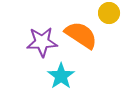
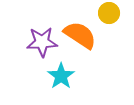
orange semicircle: moved 1 px left
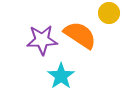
purple star: moved 2 px up
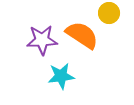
orange semicircle: moved 2 px right
cyan star: rotated 28 degrees clockwise
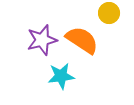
orange semicircle: moved 5 px down
purple star: rotated 12 degrees counterclockwise
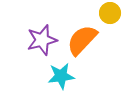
yellow circle: moved 1 px right
orange semicircle: rotated 80 degrees counterclockwise
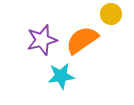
yellow circle: moved 1 px right, 1 px down
orange semicircle: rotated 12 degrees clockwise
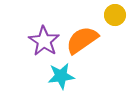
yellow circle: moved 4 px right, 1 px down
purple star: moved 2 px right, 1 px down; rotated 24 degrees counterclockwise
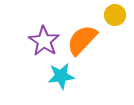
orange semicircle: rotated 12 degrees counterclockwise
